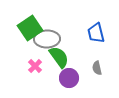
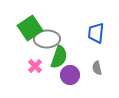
blue trapezoid: rotated 20 degrees clockwise
green semicircle: rotated 55 degrees clockwise
purple circle: moved 1 px right, 3 px up
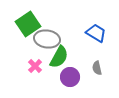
green square: moved 2 px left, 4 px up
blue trapezoid: rotated 115 degrees clockwise
gray ellipse: rotated 10 degrees clockwise
green semicircle: rotated 10 degrees clockwise
purple circle: moved 2 px down
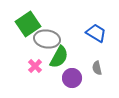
purple circle: moved 2 px right, 1 px down
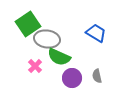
green semicircle: rotated 85 degrees clockwise
gray semicircle: moved 8 px down
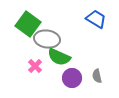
green square: rotated 20 degrees counterclockwise
blue trapezoid: moved 14 px up
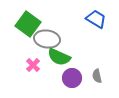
pink cross: moved 2 px left, 1 px up
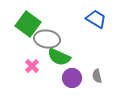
pink cross: moved 1 px left, 1 px down
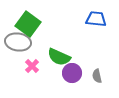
blue trapezoid: rotated 25 degrees counterclockwise
gray ellipse: moved 29 px left, 3 px down
purple circle: moved 5 px up
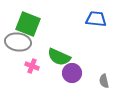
green square: rotated 15 degrees counterclockwise
pink cross: rotated 24 degrees counterclockwise
gray semicircle: moved 7 px right, 5 px down
